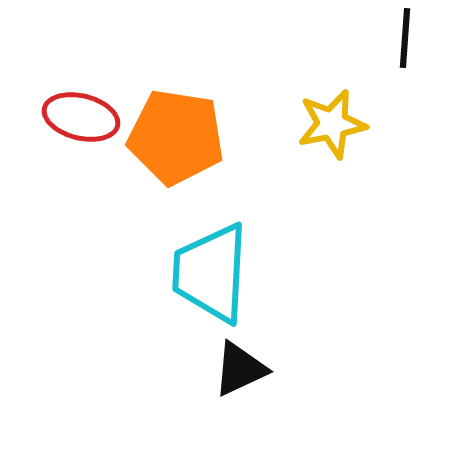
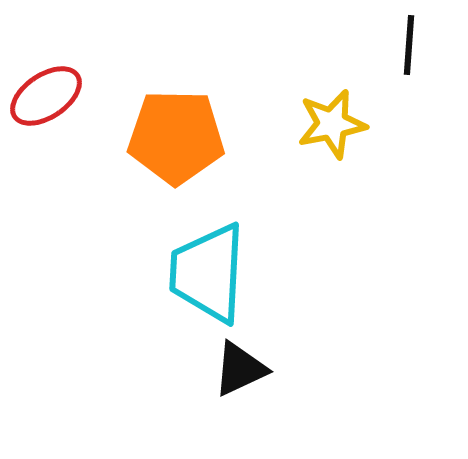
black line: moved 4 px right, 7 px down
red ellipse: moved 35 px left, 21 px up; rotated 48 degrees counterclockwise
orange pentagon: rotated 8 degrees counterclockwise
cyan trapezoid: moved 3 px left
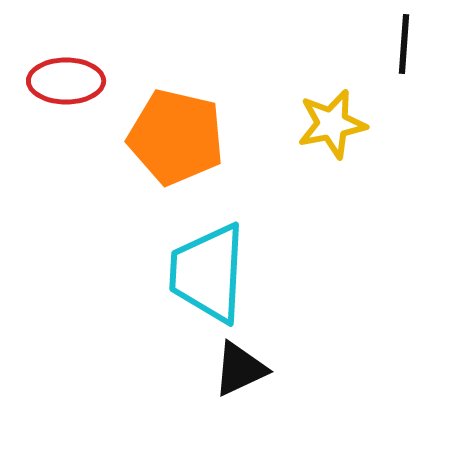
black line: moved 5 px left, 1 px up
red ellipse: moved 20 px right, 15 px up; rotated 34 degrees clockwise
orange pentagon: rotated 12 degrees clockwise
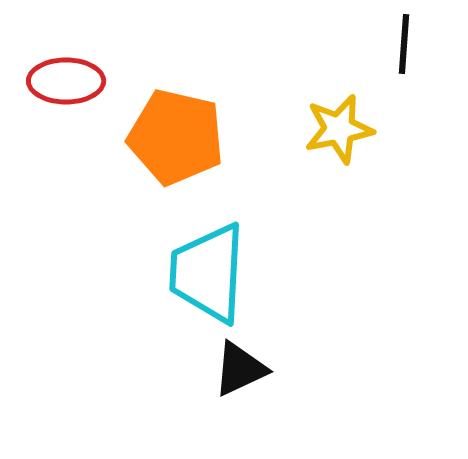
yellow star: moved 7 px right, 5 px down
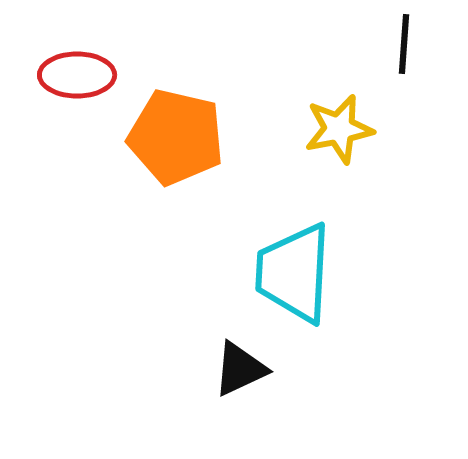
red ellipse: moved 11 px right, 6 px up
cyan trapezoid: moved 86 px right
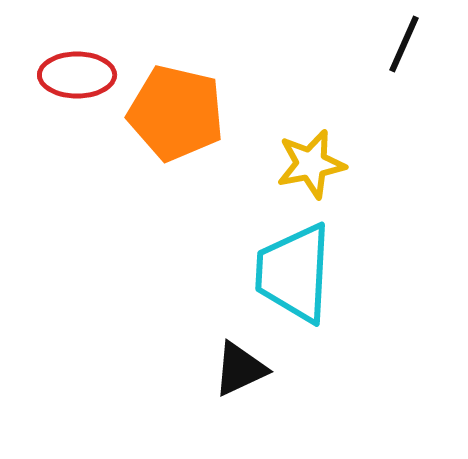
black line: rotated 20 degrees clockwise
yellow star: moved 28 px left, 35 px down
orange pentagon: moved 24 px up
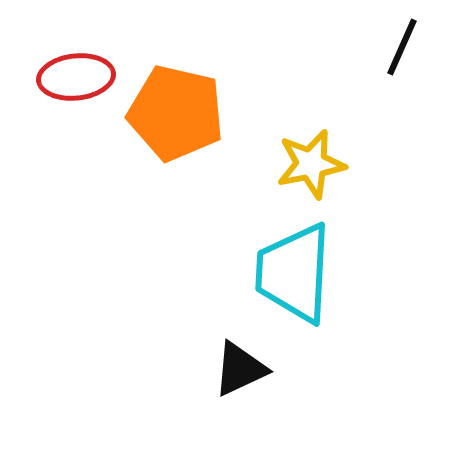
black line: moved 2 px left, 3 px down
red ellipse: moved 1 px left, 2 px down; rotated 6 degrees counterclockwise
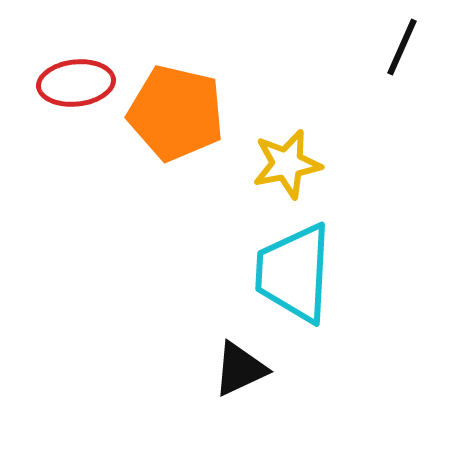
red ellipse: moved 6 px down
yellow star: moved 24 px left
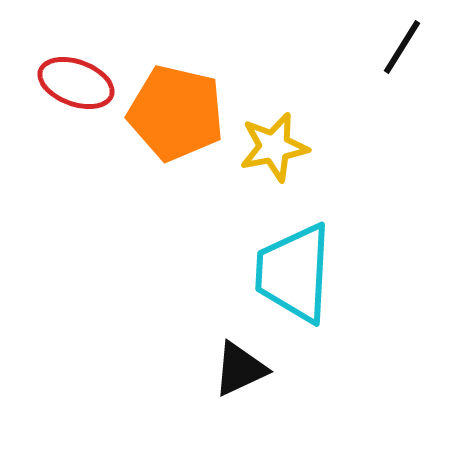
black line: rotated 8 degrees clockwise
red ellipse: rotated 26 degrees clockwise
yellow star: moved 13 px left, 17 px up
